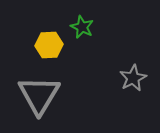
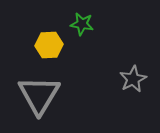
green star: moved 3 px up; rotated 15 degrees counterclockwise
gray star: moved 1 px down
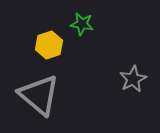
yellow hexagon: rotated 16 degrees counterclockwise
gray triangle: rotated 21 degrees counterclockwise
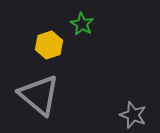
green star: rotated 20 degrees clockwise
gray star: moved 36 px down; rotated 24 degrees counterclockwise
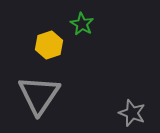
gray triangle: rotated 24 degrees clockwise
gray star: moved 1 px left, 2 px up
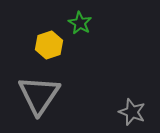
green star: moved 2 px left, 1 px up
gray star: moved 1 px up
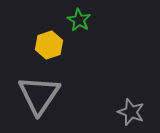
green star: moved 1 px left, 3 px up
gray star: moved 1 px left
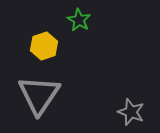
yellow hexagon: moved 5 px left, 1 px down
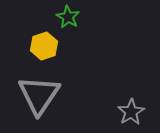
green star: moved 11 px left, 3 px up
gray star: rotated 20 degrees clockwise
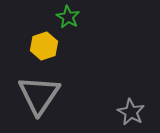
gray star: rotated 12 degrees counterclockwise
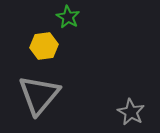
yellow hexagon: rotated 12 degrees clockwise
gray triangle: rotated 6 degrees clockwise
